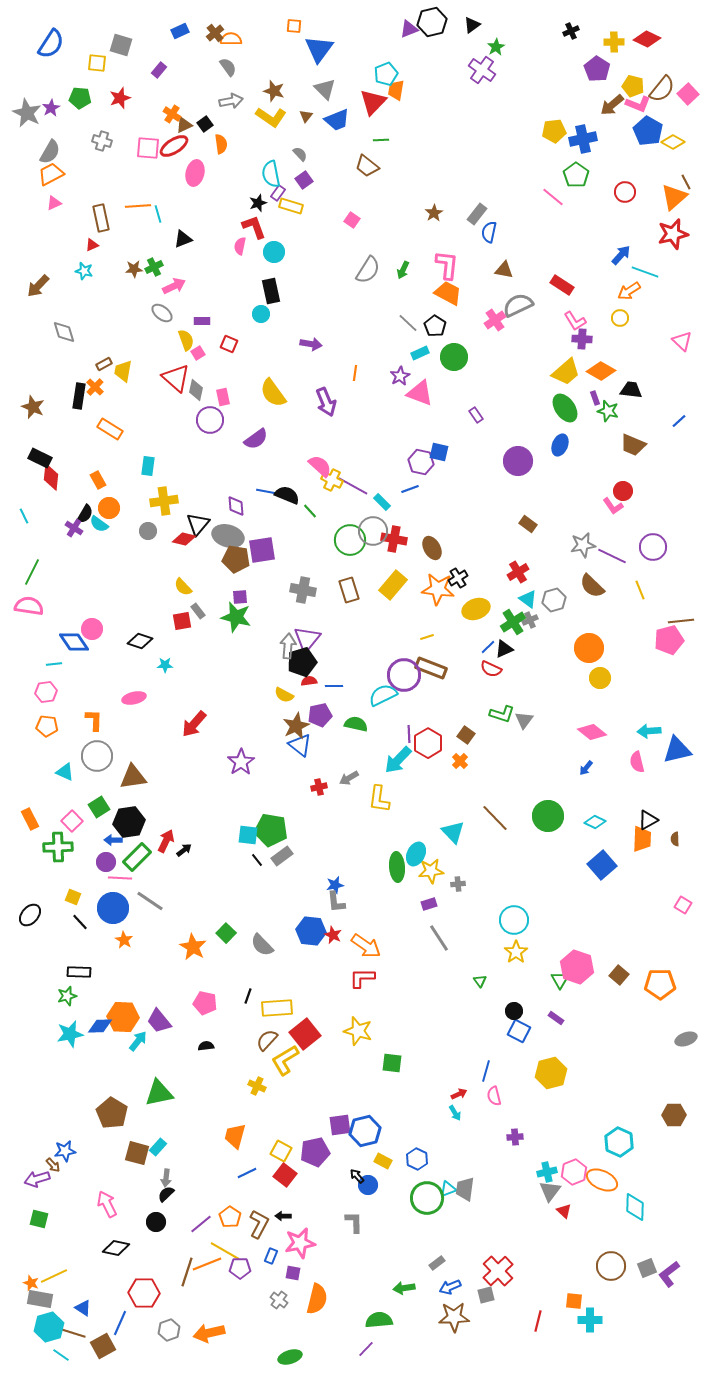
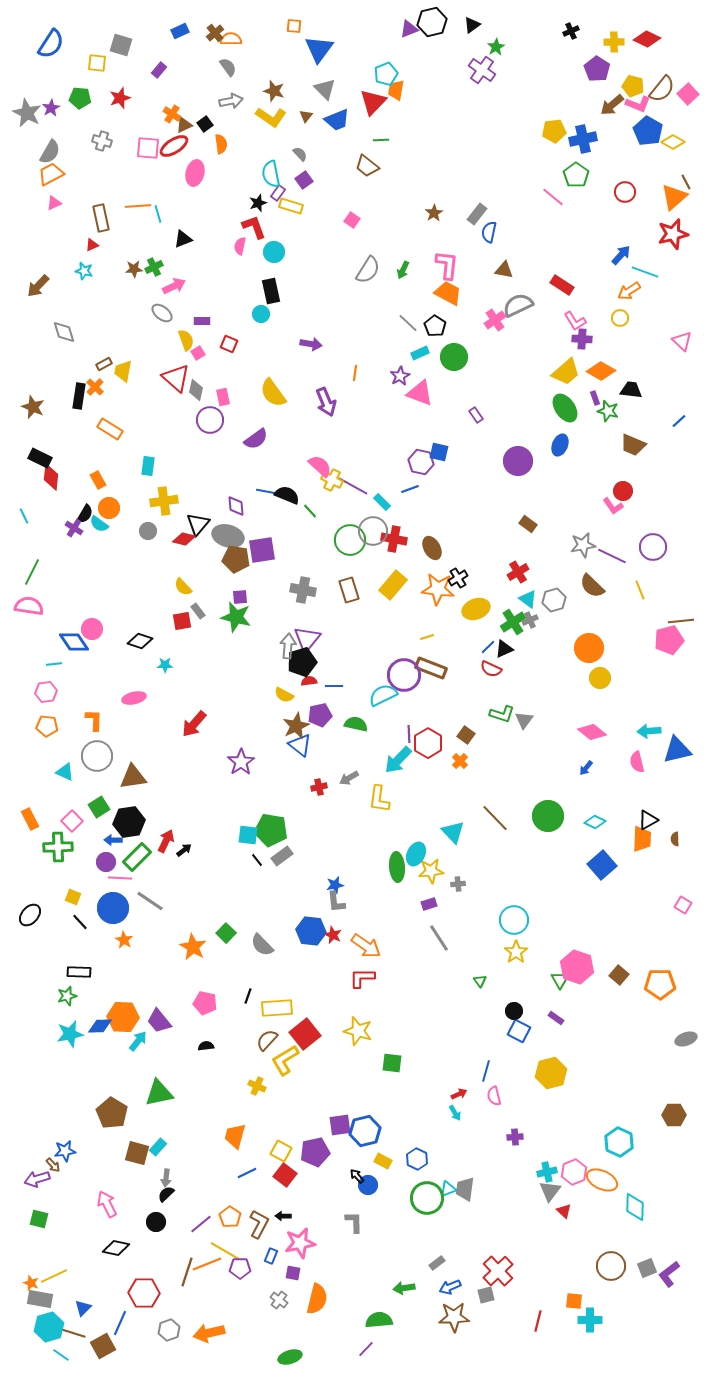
blue triangle at (83, 1308): rotated 42 degrees clockwise
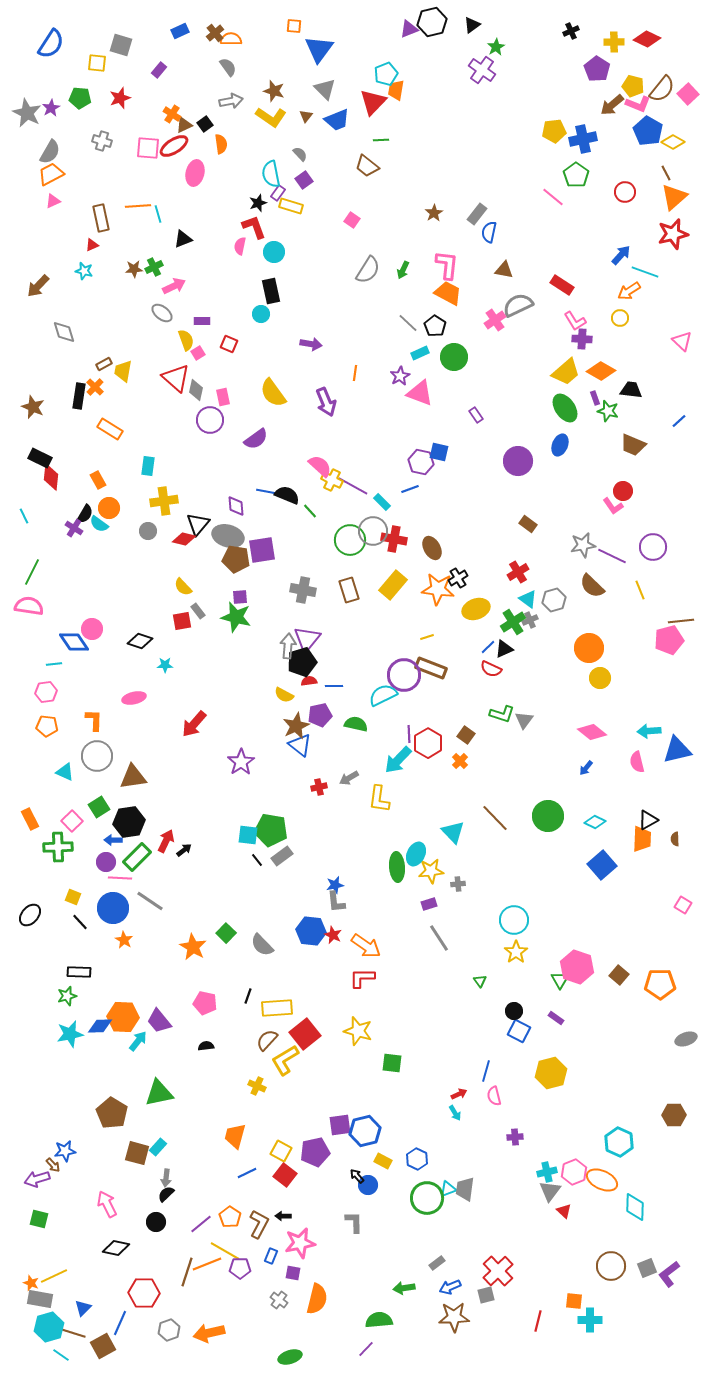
brown line at (686, 182): moved 20 px left, 9 px up
pink triangle at (54, 203): moved 1 px left, 2 px up
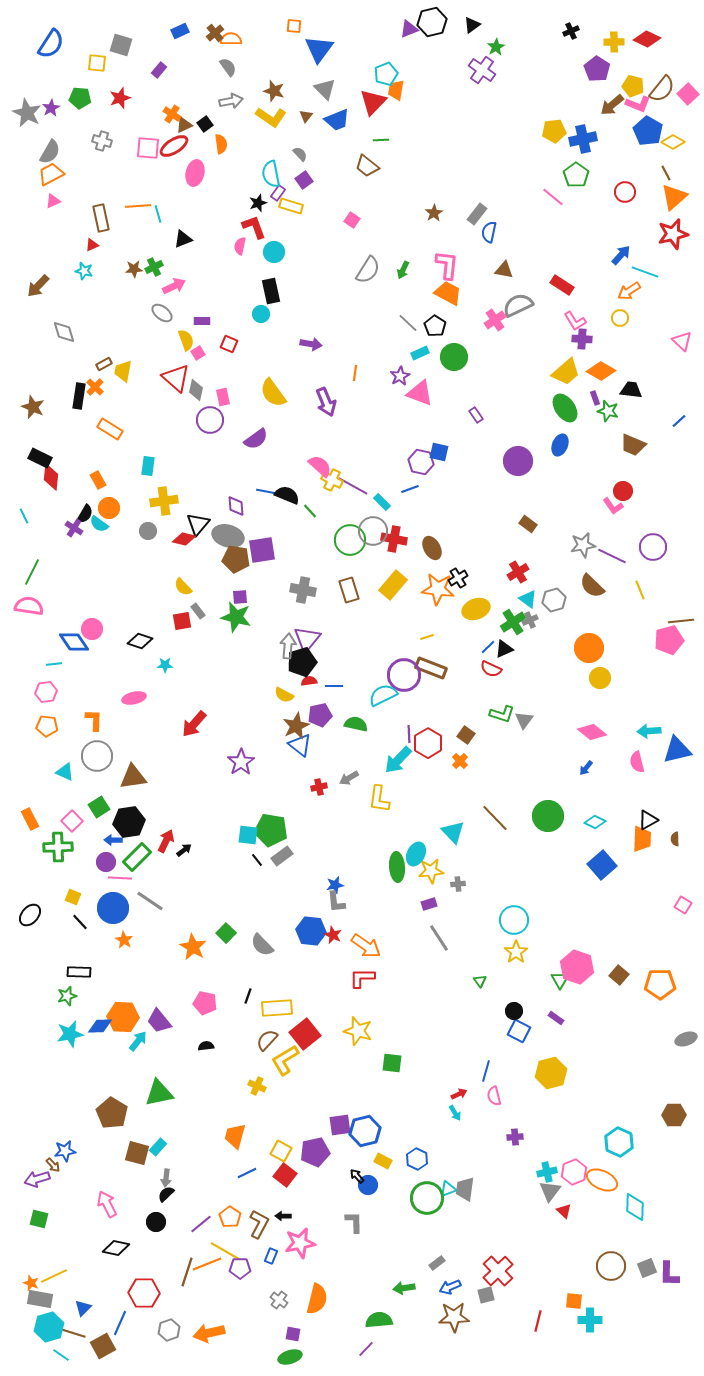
purple square at (293, 1273): moved 61 px down
purple L-shape at (669, 1274): rotated 52 degrees counterclockwise
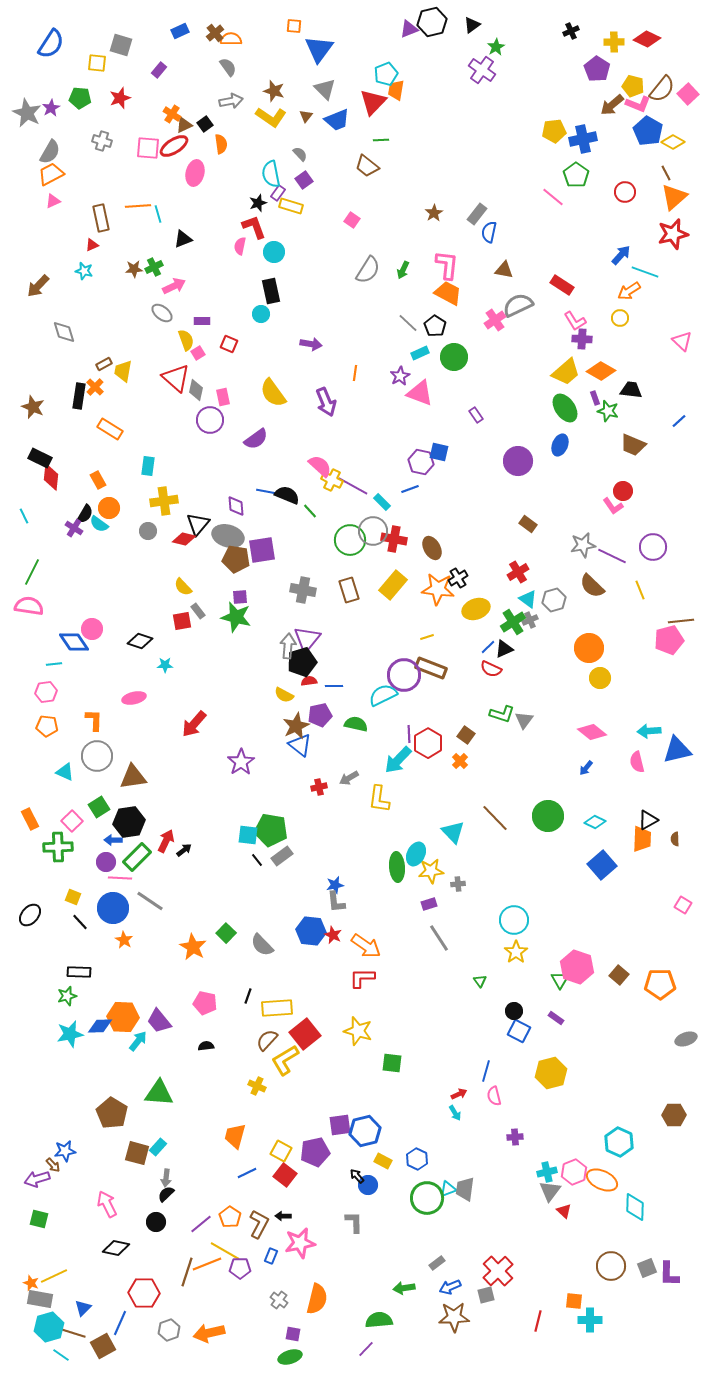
green triangle at (159, 1093): rotated 16 degrees clockwise
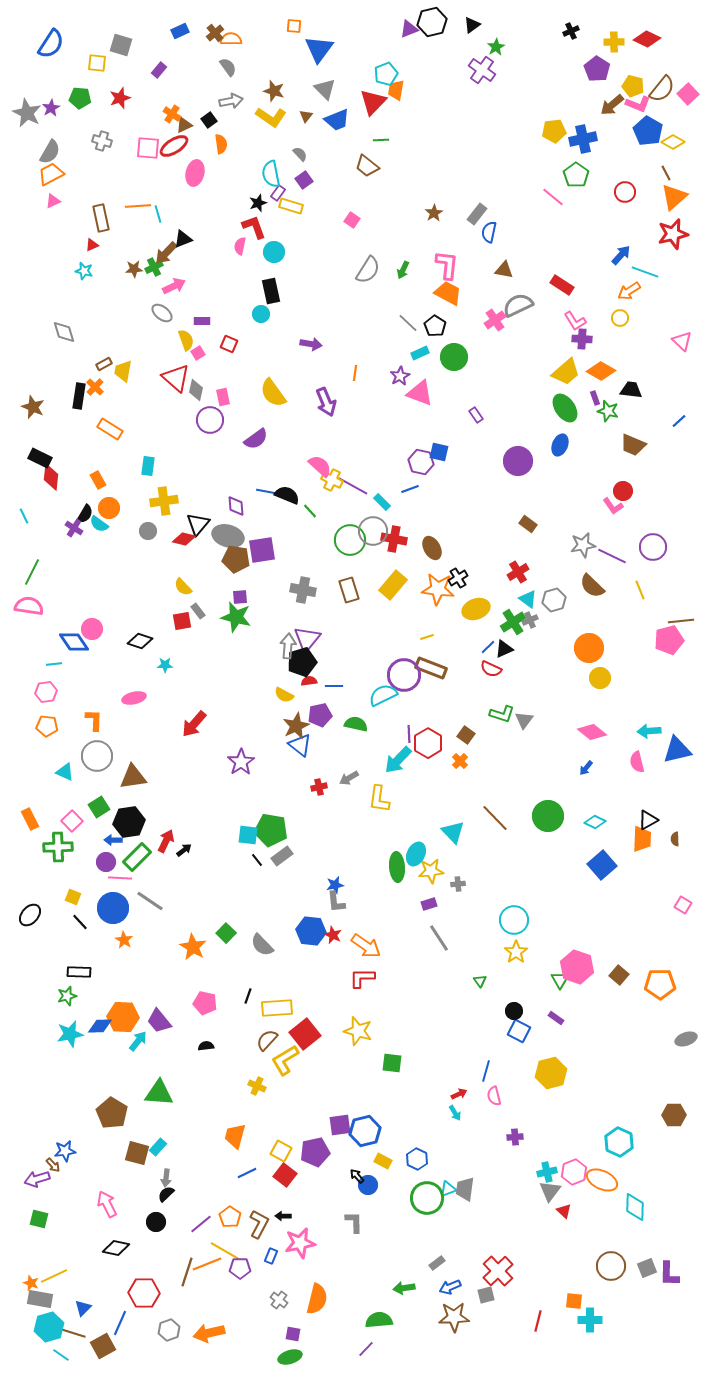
black square at (205, 124): moved 4 px right, 4 px up
brown arrow at (38, 286): moved 128 px right, 33 px up
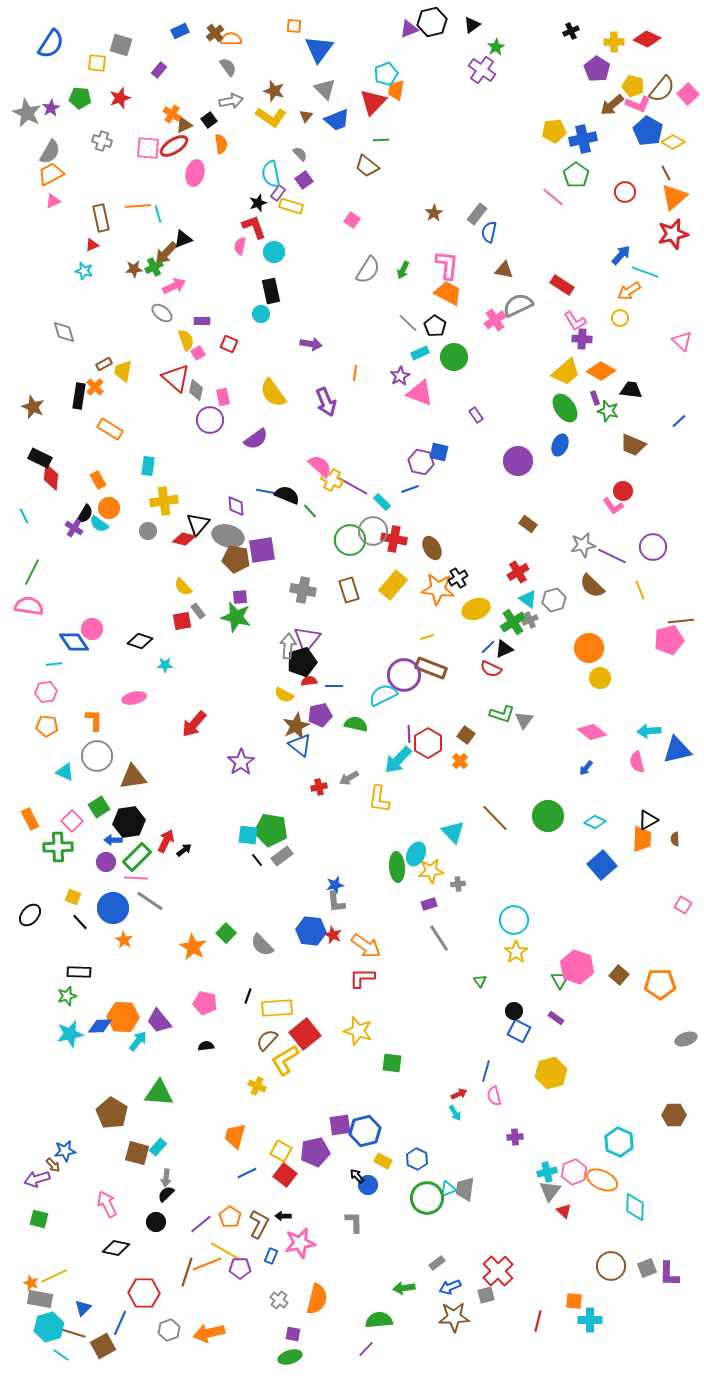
pink line at (120, 878): moved 16 px right
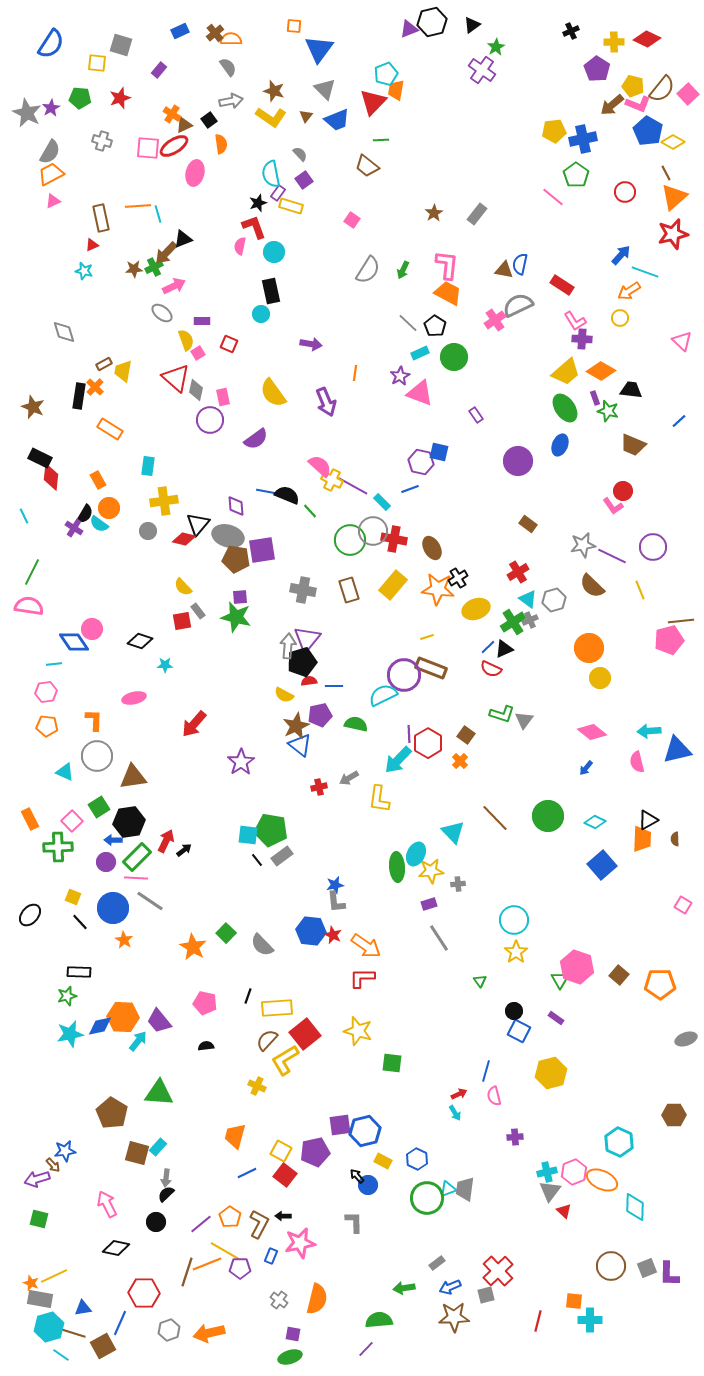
blue semicircle at (489, 232): moved 31 px right, 32 px down
blue diamond at (100, 1026): rotated 10 degrees counterclockwise
blue triangle at (83, 1308): rotated 36 degrees clockwise
